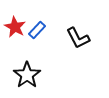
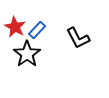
black star: moved 21 px up
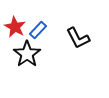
blue rectangle: moved 1 px right
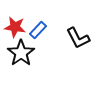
red star: rotated 20 degrees counterclockwise
black star: moved 6 px left, 1 px up
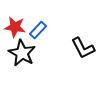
black L-shape: moved 5 px right, 10 px down
black star: moved 1 px right; rotated 8 degrees counterclockwise
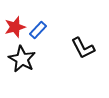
red star: rotated 25 degrees counterclockwise
black star: moved 6 px down
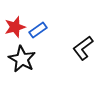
blue rectangle: rotated 12 degrees clockwise
black L-shape: rotated 80 degrees clockwise
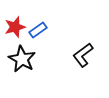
black L-shape: moved 7 px down
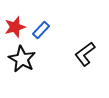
blue rectangle: moved 3 px right; rotated 12 degrees counterclockwise
black L-shape: moved 2 px right, 1 px up
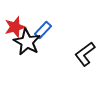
blue rectangle: moved 2 px right
black star: moved 5 px right, 17 px up
